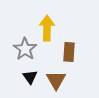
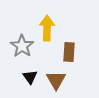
gray star: moved 3 px left, 3 px up
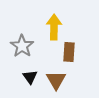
yellow arrow: moved 7 px right, 1 px up
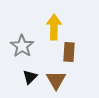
black triangle: rotated 21 degrees clockwise
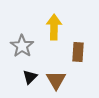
brown rectangle: moved 9 px right
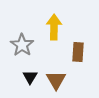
gray star: moved 1 px up
black triangle: rotated 14 degrees counterclockwise
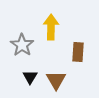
yellow arrow: moved 3 px left
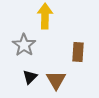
yellow arrow: moved 6 px left, 11 px up
gray star: moved 2 px right
black triangle: rotated 14 degrees clockwise
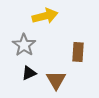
yellow arrow: rotated 75 degrees clockwise
black triangle: moved 1 px left, 4 px up; rotated 21 degrees clockwise
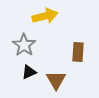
black triangle: moved 1 px up
